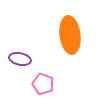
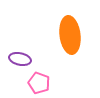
pink pentagon: moved 4 px left, 1 px up
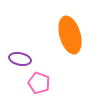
orange ellipse: rotated 9 degrees counterclockwise
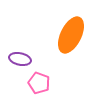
orange ellipse: moved 1 px right; rotated 42 degrees clockwise
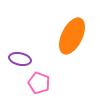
orange ellipse: moved 1 px right, 1 px down
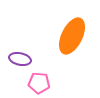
pink pentagon: rotated 15 degrees counterclockwise
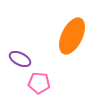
purple ellipse: rotated 15 degrees clockwise
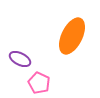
pink pentagon: rotated 20 degrees clockwise
